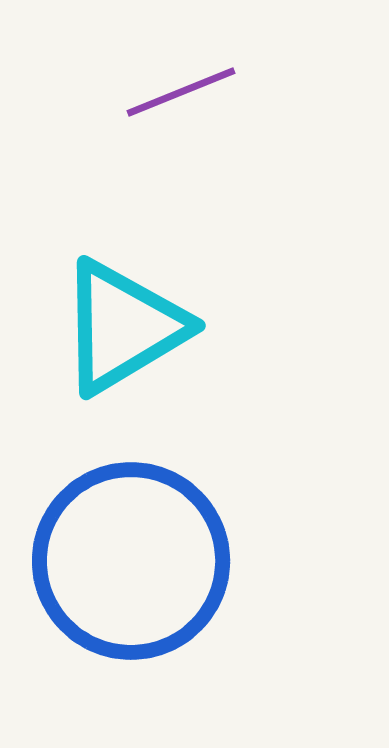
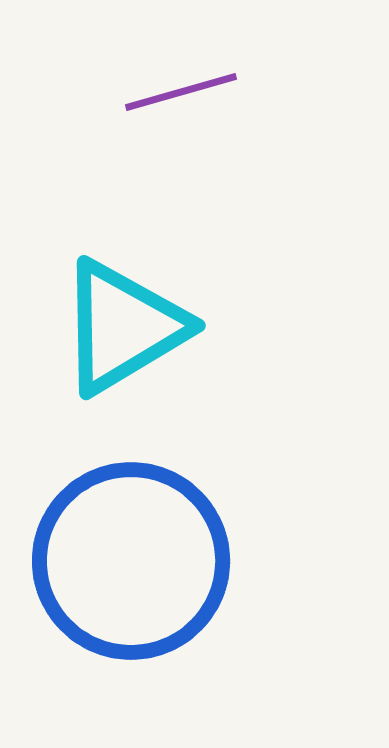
purple line: rotated 6 degrees clockwise
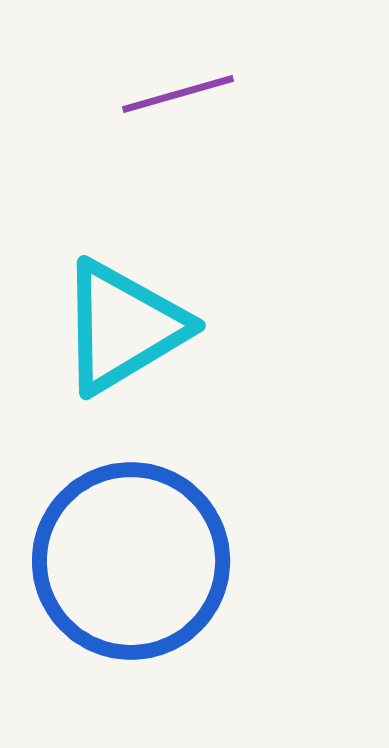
purple line: moved 3 px left, 2 px down
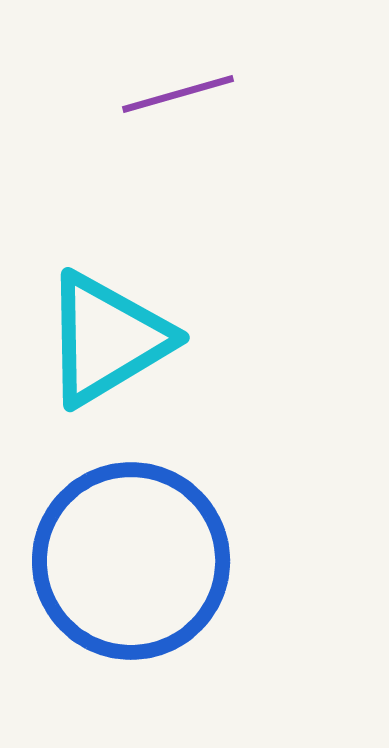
cyan triangle: moved 16 px left, 12 px down
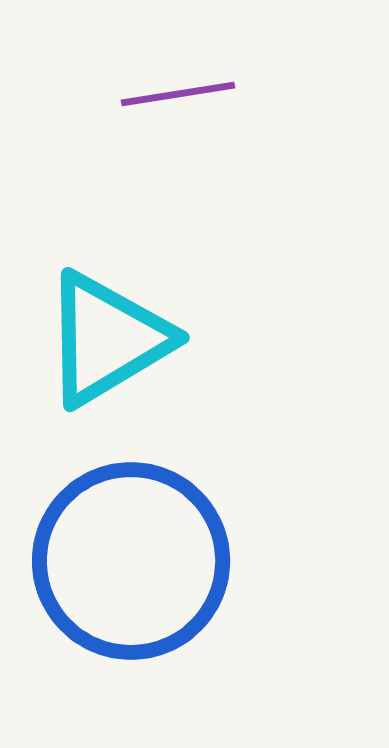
purple line: rotated 7 degrees clockwise
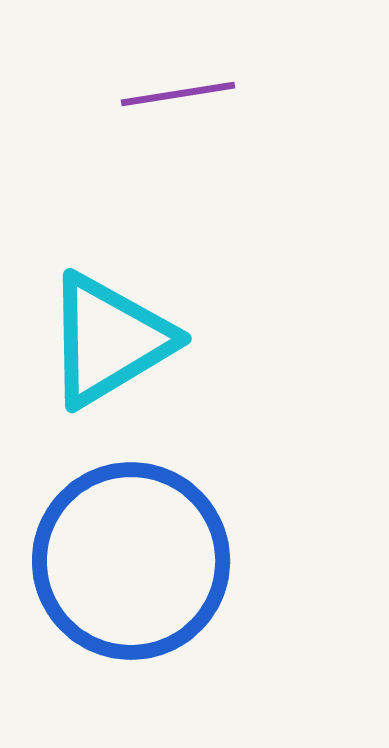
cyan triangle: moved 2 px right, 1 px down
